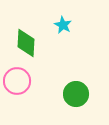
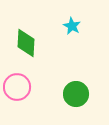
cyan star: moved 9 px right, 1 px down
pink circle: moved 6 px down
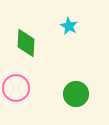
cyan star: moved 3 px left
pink circle: moved 1 px left, 1 px down
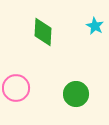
cyan star: moved 26 px right
green diamond: moved 17 px right, 11 px up
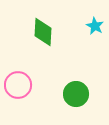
pink circle: moved 2 px right, 3 px up
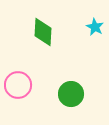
cyan star: moved 1 px down
green circle: moved 5 px left
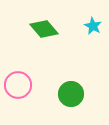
cyan star: moved 2 px left, 1 px up
green diamond: moved 1 px right, 3 px up; rotated 44 degrees counterclockwise
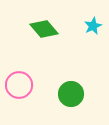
cyan star: rotated 18 degrees clockwise
pink circle: moved 1 px right
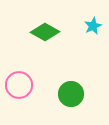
green diamond: moved 1 px right, 3 px down; rotated 20 degrees counterclockwise
